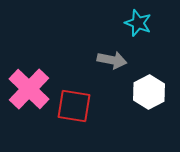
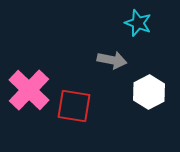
pink cross: moved 1 px down
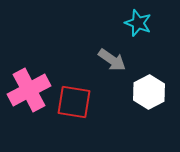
gray arrow: rotated 24 degrees clockwise
pink cross: rotated 18 degrees clockwise
red square: moved 4 px up
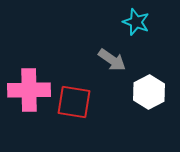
cyan star: moved 2 px left, 1 px up
pink cross: rotated 27 degrees clockwise
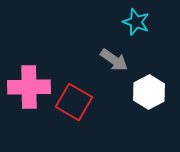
gray arrow: moved 2 px right
pink cross: moved 3 px up
red square: rotated 21 degrees clockwise
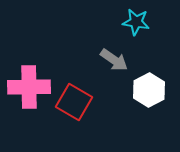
cyan star: rotated 12 degrees counterclockwise
white hexagon: moved 2 px up
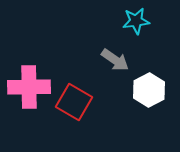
cyan star: moved 1 px up; rotated 16 degrees counterclockwise
gray arrow: moved 1 px right
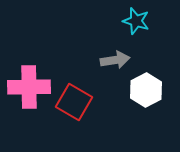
cyan star: rotated 24 degrees clockwise
gray arrow: rotated 44 degrees counterclockwise
white hexagon: moved 3 px left
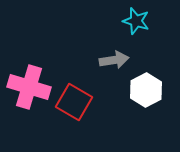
gray arrow: moved 1 px left
pink cross: rotated 18 degrees clockwise
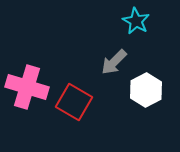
cyan star: rotated 12 degrees clockwise
gray arrow: moved 2 px down; rotated 144 degrees clockwise
pink cross: moved 2 px left
